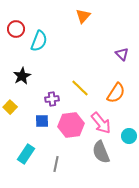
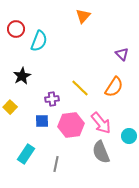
orange semicircle: moved 2 px left, 6 px up
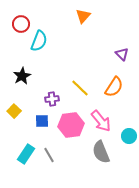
red circle: moved 5 px right, 5 px up
yellow square: moved 4 px right, 4 px down
pink arrow: moved 2 px up
gray line: moved 7 px left, 9 px up; rotated 42 degrees counterclockwise
